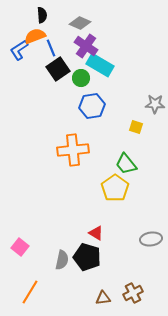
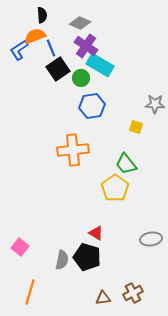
orange line: rotated 15 degrees counterclockwise
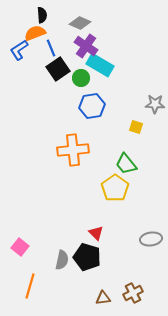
orange semicircle: moved 3 px up
red triangle: rotated 14 degrees clockwise
orange line: moved 6 px up
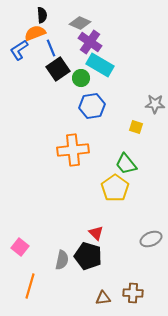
purple cross: moved 4 px right, 4 px up
gray ellipse: rotated 15 degrees counterclockwise
black pentagon: moved 1 px right, 1 px up
brown cross: rotated 30 degrees clockwise
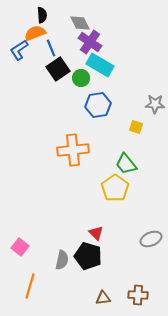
gray diamond: rotated 40 degrees clockwise
blue hexagon: moved 6 px right, 1 px up
brown cross: moved 5 px right, 2 px down
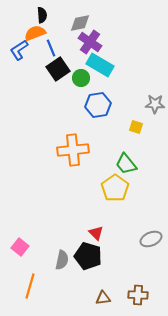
gray diamond: rotated 75 degrees counterclockwise
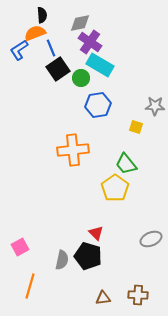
gray star: moved 2 px down
pink square: rotated 24 degrees clockwise
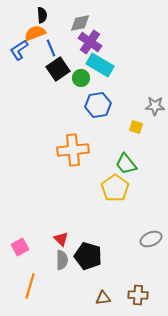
red triangle: moved 35 px left, 6 px down
gray semicircle: rotated 12 degrees counterclockwise
